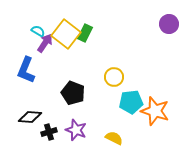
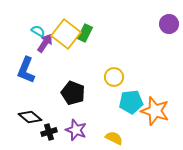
black diamond: rotated 35 degrees clockwise
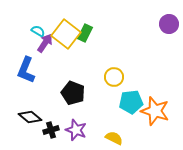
black cross: moved 2 px right, 2 px up
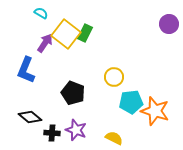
cyan semicircle: moved 3 px right, 18 px up
black cross: moved 1 px right, 3 px down; rotated 21 degrees clockwise
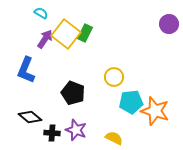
purple arrow: moved 4 px up
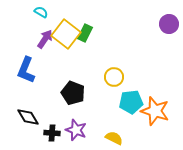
cyan semicircle: moved 1 px up
black diamond: moved 2 px left; rotated 20 degrees clockwise
